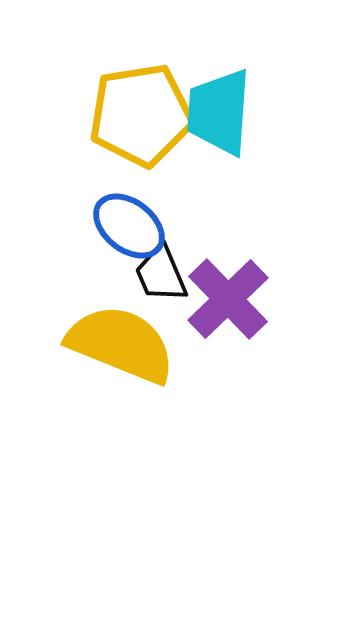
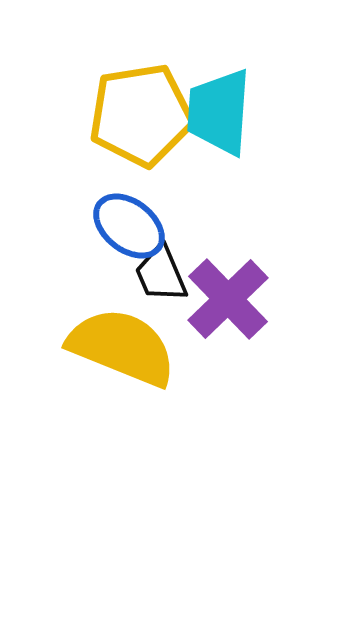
yellow semicircle: moved 1 px right, 3 px down
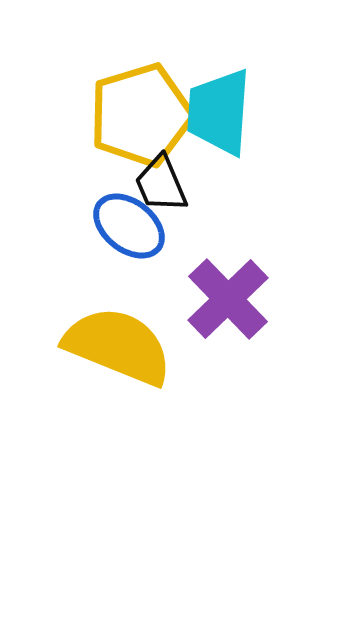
yellow pentagon: rotated 8 degrees counterclockwise
black trapezoid: moved 90 px up
yellow semicircle: moved 4 px left, 1 px up
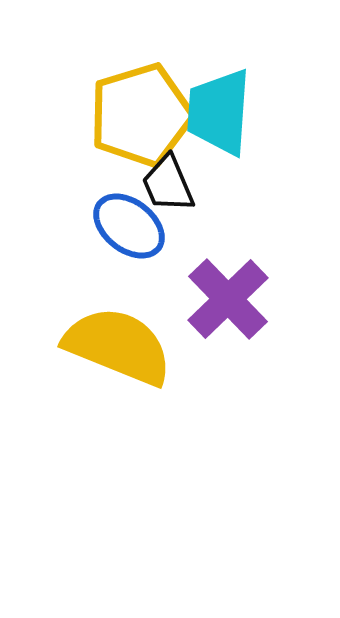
black trapezoid: moved 7 px right
